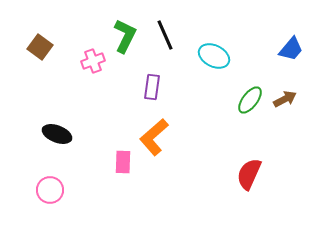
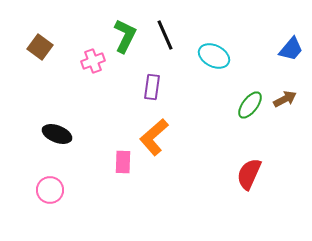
green ellipse: moved 5 px down
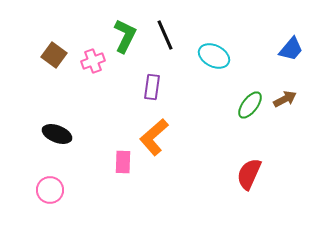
brown square: moved 14 px right, 8 px down
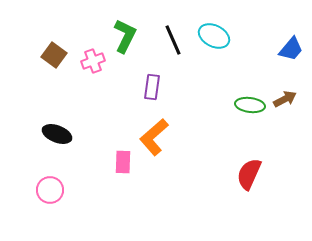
black line: moved 8 px right, 5 px down
cyan ellipse: moved 20 px up
green ellipse: rotated 60 degrees clockwise
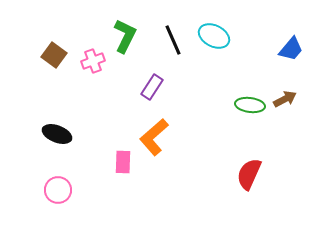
purple rectangle: rotated 25 degrees clockwise
pink circle: moved 8 px right
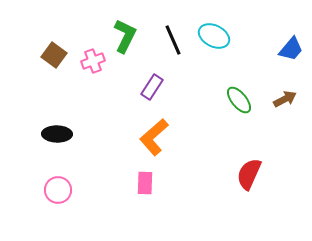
green ellipse: moved 11 px left, 5 px up; rotated 44 degrees clockwise
black ellipse: rotated 20 degrees counterclockwise
pink rectangle: moved 22 px right, 21 px down
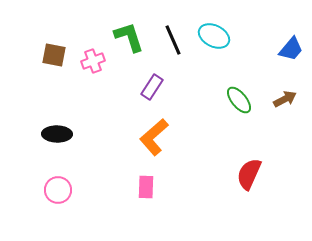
green L-shape: moved 4 px right, 1 px down; rotated 44 degrees counterclockwise
brown square: rotated 25 degrees counterclockwise
pink rectangle: moved 1 px right, 4 px down
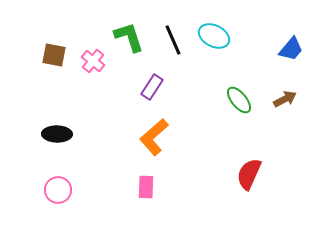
pink cross: rotated 30 degrees counterclockwise
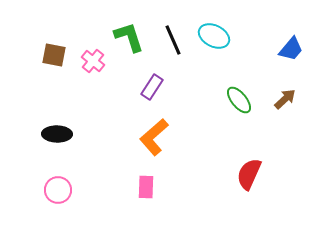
brown arrow: rotated 15 degrees counterclockwise
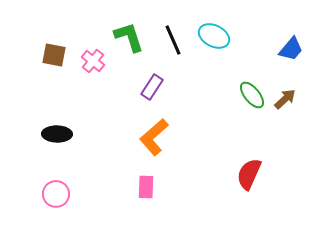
green ellipse: moved 13 px right, 5 px up
pink circle: moved 2 px left, 4 px down
